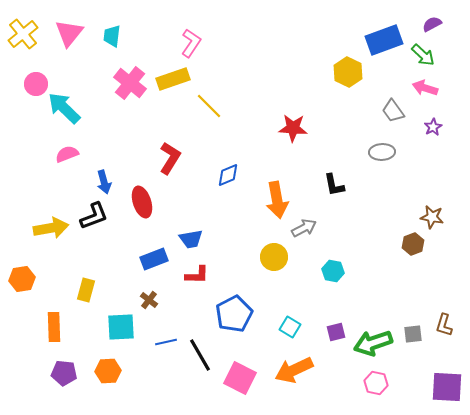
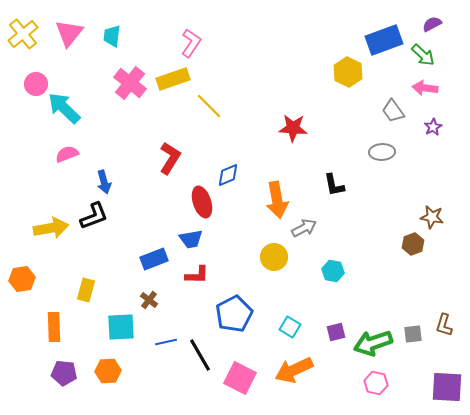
pink arrow at (425, 88): rotated 10 degrees counterclockwise
red ellipse at (142, 202): moved 60 px right
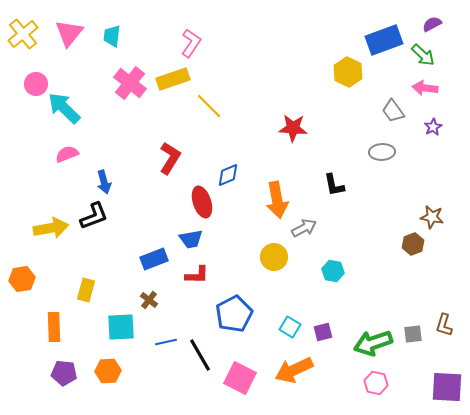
purple square at (336, 332): moved 13 px left
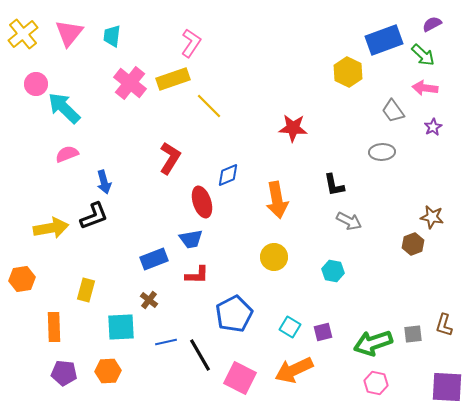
gray arrow at (304, 228): moved 45 px right, 7 px up; rotated 55 degrees clockwise
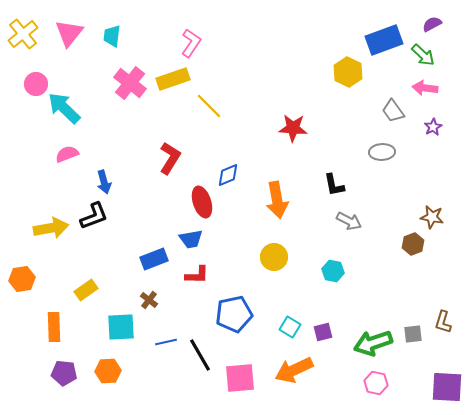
yellow rectangle at (86, 290): rotated 40 degrees clockwise
blue pentagon at (234, 314): rotated 15 degrees clockwise
brown L-shape at (444, 325): moved 1 px left, 3 px up
pink square at (240, 378): rotated 32 degrees counterclockwise
